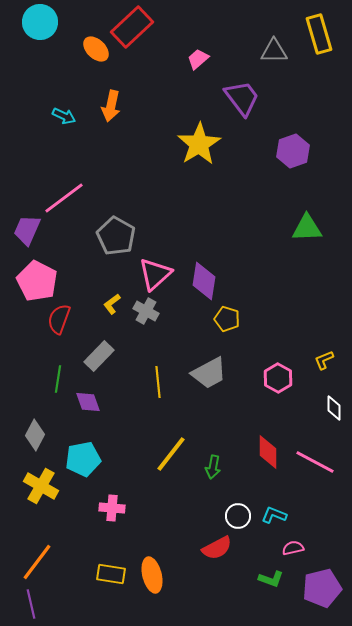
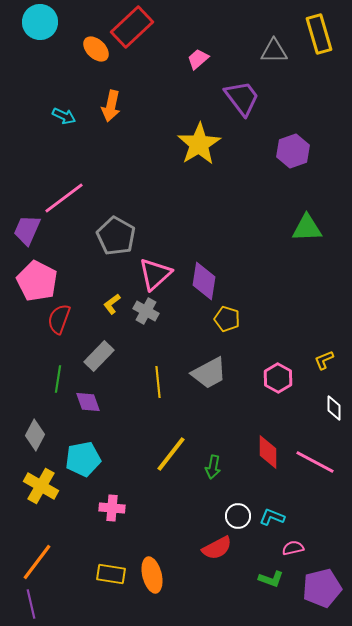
cyan L-shape at (274, 515): moved 2 px left, 2 px down
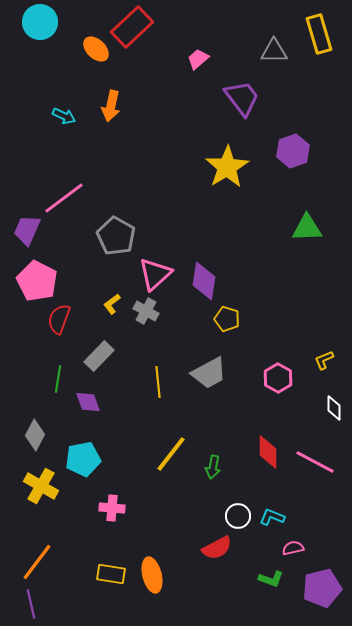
yellow star at (199, 144): moved 28 px right, 23 px down
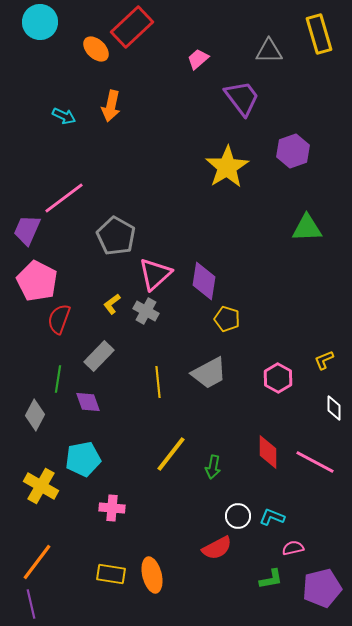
gray triangle at (274, 51): moved 5 px left
gray diamond at (35, 435): moved 20 px up
green L-shape at (271, 579): rotated 30 degrees counterclockwise
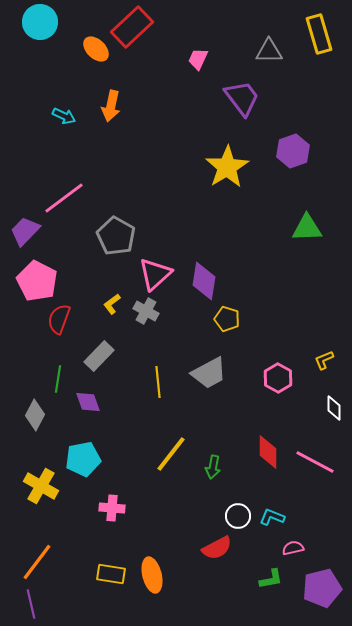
pink trapezoid at (198, 59): rotated 25 degrees counterclockwise
purple trapezoid at (27, 230): moved 2 px left, 1 px down; rotated 20 degrees clockwise
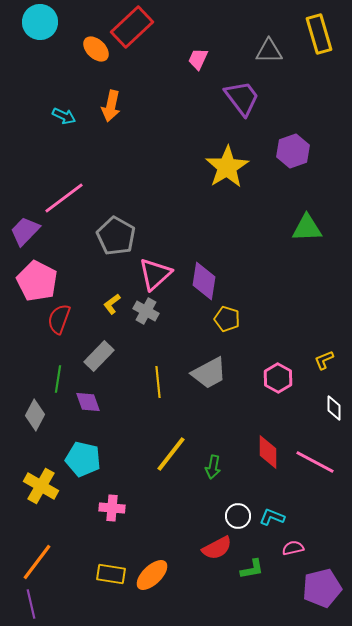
cyan pentagon at (83, 459): rotated 24 degrees clockwise
orange ellipse at (152, 575): rotated 60 degrees clockwise
green L-shape at (271, 579): moved 19 px left, 10 px up
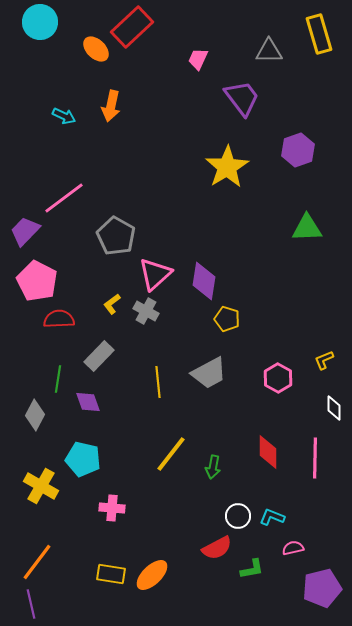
purple hexagon at (293, 151): moved 5 px right, 1 px up
red semicircle at (59, 319): rotated 68 degrees clockwise
pink line at (315, 462): moved 4 px up; rotated 63 degrees clockwise
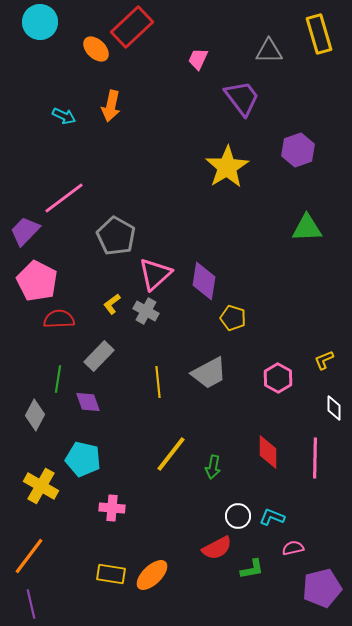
yellow pentagon at (227, 319): moved 6 px right, 1 px up
orange line at (37, 562): moved 8 px left, 6 px up
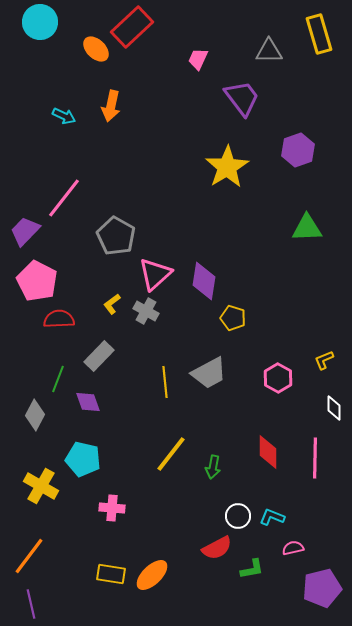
pink line at (64, 198): rotated 15 degrees counterclockwise
green line at (58, 379): rotated 12 degrees clockwise
yellow line at (158, 382): moved 7 px right
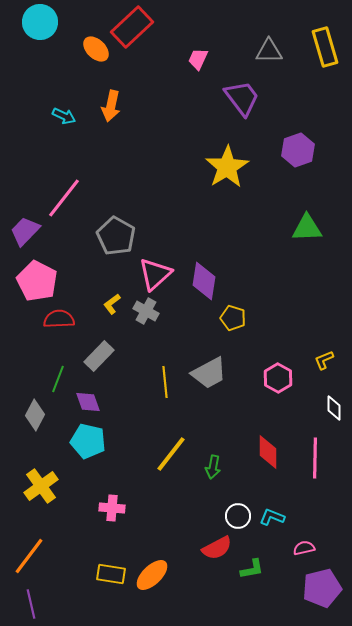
yellow rectangle at (319, 34): moved 6 px right, 13 px down
cyan pentagon at (83, 459): moved 5 px right, 18 px up
yellow cross at (41, 486): rotated 24 degrees clockwise
pink semicircle at (293, 548): moved 11 px right
